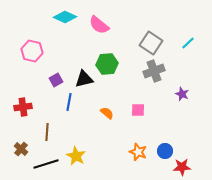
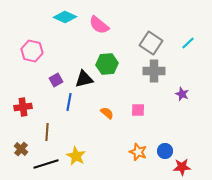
gray cross: rotated 20 degrees clockwise
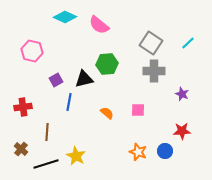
red star: moved 36 px up
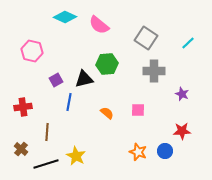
gray square: moved 5 px left, 5 px up
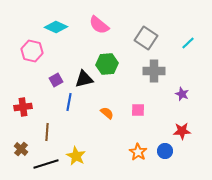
cyan diamond: moved 9 px left, 10 px down
orange star: rotated 12 degrees clockwise
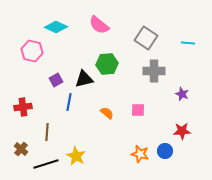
cyan line: rotated 48 degrees clockwise
orange star: moved 2 px right, 2 px down; rotated 18 degrees counterclockwise
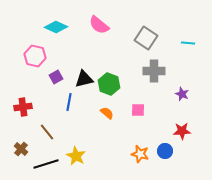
pink hexagon: moved 3 px right, 5 px down
green hexagon: moved 2 px right, 20 px down; rotated 25 degrees clockwise
purple square: moved 3 px up
brown line: rotated 42 degrees counterclockwise
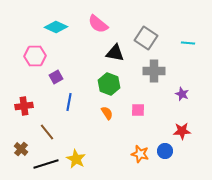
pink semicircle: moved 1 px left, 1 px up
pink hexagon: rotated 15 degrees counterclockwise
black triangle: moved 31 px right, 26 px up; rotated 24 degrees clockwise
red cross: moved 1 px right, 1 px up
orange semicircle: rotated 16 degrees clockwise
yellow star: moved 3 px down
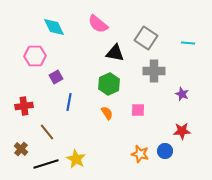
cyan diamond: moved 2 px left; rotated 40 degrees clockwise
green hexagon: rotated 15 degrees clockwise
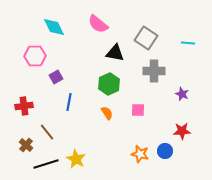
brown cross: moved 5 px right, 4 px up
